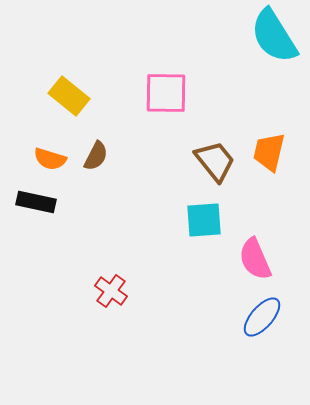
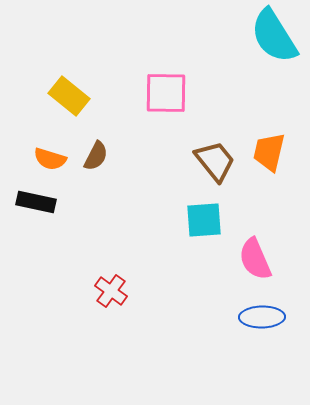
blue ellipse: rotated 48 degrees clockwise
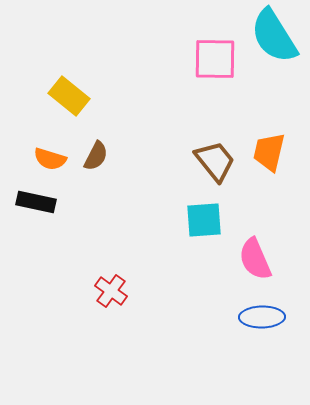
pink square: moved 49 px right, 34 px up
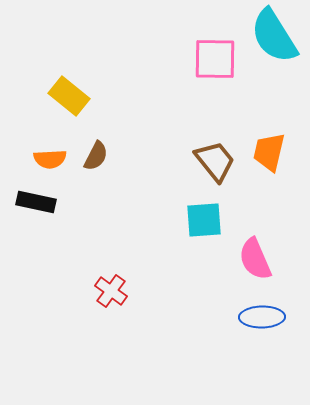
orange semicircle: rotated 20 degrees counterclockwise
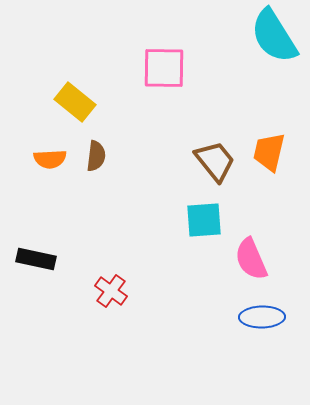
pink square: moved 51 px left, 9 px down
yellow rectangle: moved 6 px right, 6 px down
brown semicircle: rotated 20 degrees counterclockwise
black rectangle: moved 57 px down
pink semicircle: moved 4 px left
